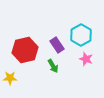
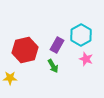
purple rectangle: rotated 63 degrees clockwise
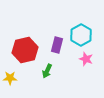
purple rectangle: rotated 14 degrees counterclockwise
green arrow: moved 6 px left, 5 px down; rotated 56 degrees clockwise
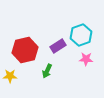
cyan hexagon: rotated 10 degrees clockwise
purple rectangle: moved 1 px right, 1 px down; rotated 42 degrees clockwise
pink star: rotated 16 degrees counterclockwise
yellow star: moved 2 px up
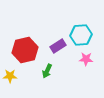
cyan hexagon: rotated 15 degrees clockwise
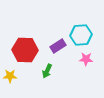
red hexagon: rotated 15 degrees clockwise
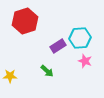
cyan hexagon: moved 1 px left, 3 px down
red hexagon: moved 29 px up; rotated 20 degrees counterclockwise
pink star: moved 1 px left, 2 px down; rotated 16 degrees clockwise
green arrow: rotated 72 degrees counterclockwise
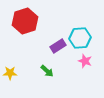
yellow star: moved 3 px up
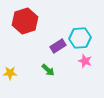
green arrow: moved 1 px right, 1 px up
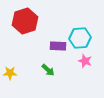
purple rectangle: rotated 35 degrees clockwise
